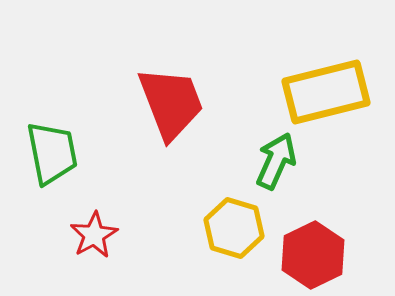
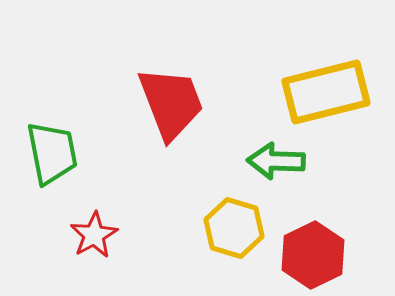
green arrow: rotated 112 degrees counterclockwise
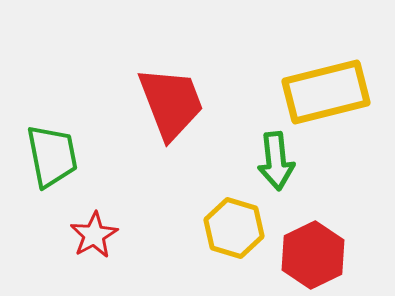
green trapezoid: moved 3 px down
green arrow: rotated 98 degrees counterclockwise
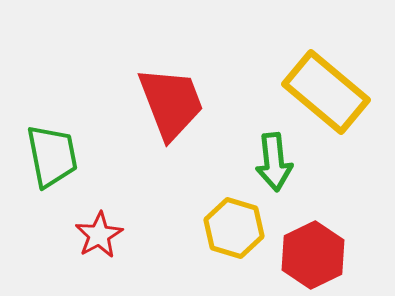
yellow rectangle: rotated 54 degrees clockwise
green arrow: moved 2 px left, 1 px down
red star: moved 5 px right
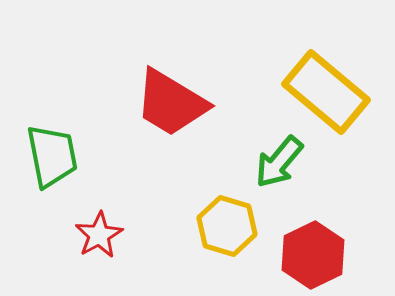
red trapezoid: rotated 142 degrees clockwise
green arrow: moved 5 px right; rotated 46 degrees clockwise
yellow hexagon: moved 7 px left, 2 px up
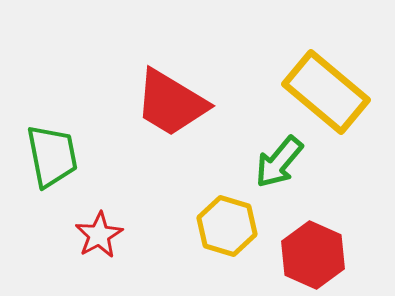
red hexagon: rotated 10 degrees counterclockwise
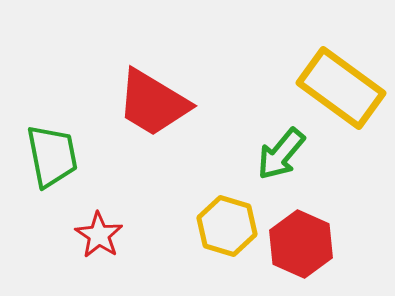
yellow rectangle: moved 15 px right, 4 px up; rotated 4 degrees counterclockwise
red trapezoid: moved 18 px left
green arrow: moved 2 px right, 8 px up
red star: rotated 9 degrees counterclockwise
red hexagon: moved 12 px left, 11 px up
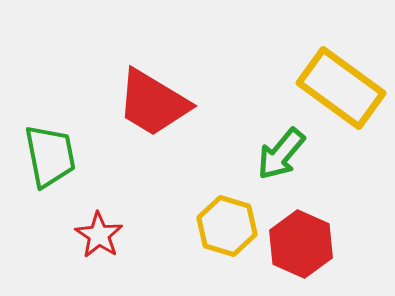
green trapezoid: moved 2 px left
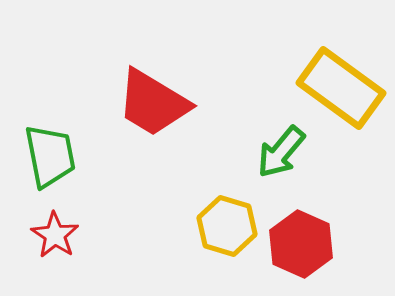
green arrow: moved 2 px up
red star: moved 44 px left
